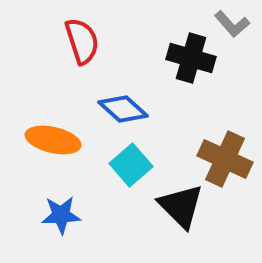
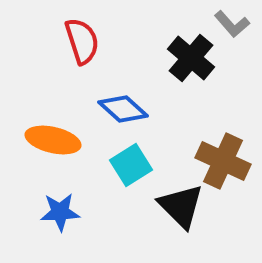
black cross: rotated 24 degrees clockwise
brown cross: moved 2 px left, 2 px down
cyan square: rotated 9 degrees clockwise
blue star: moved 1 px left, 3 px up
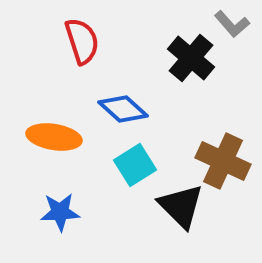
orange ellipse: moved 1 px right, 3 px up; rotated 4 degrees counterclockwise
cyan square: moved 4 px right
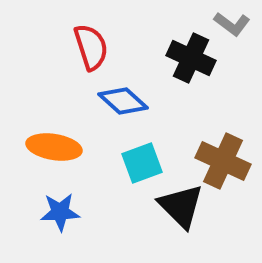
gray L-shape: rotated 12 degrees counterclockwise
red semicircle: moved 9 px right, 6 px down
black cross: rotated 15 degrees counterclockwise
blue diamond: moved 8 px up
orange ellipse: moved 10 px down
cyan square: moved 7 px right, 2 px up; rotated 12 degrees clockwise
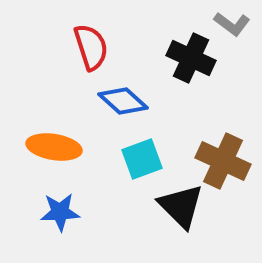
cyan square: moved 4 px up
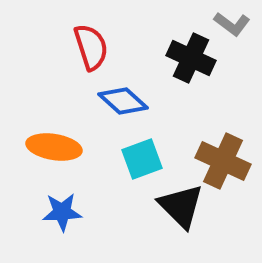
blue star: moved 2 px right
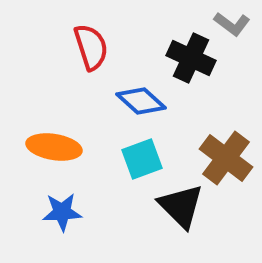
blue diamond: moved 18 px right
brown cross: moved 3 px right, 3 px up; rotated 12 degrees clockwise
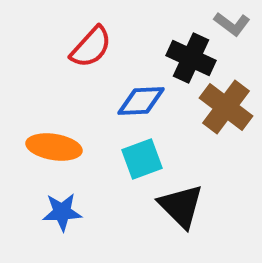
red semicircle: rotated 60 degrees clockwise
blue diamond: rotated 45 degrees counterclockwise
brown cross: moved 51 px up
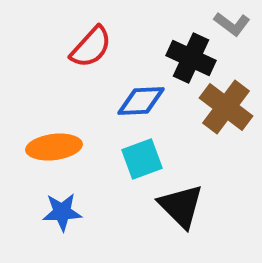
orange ellipse: rotated 16 degrees counterclockwise
